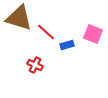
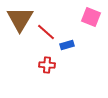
brown triangle: moved 1 px right, 1 px down; rotated 44 degrees clockwise
pink square: moved 2 px left, 17 px up
red cross: moved 12 px right; rotated 21 degrees counterclockwise
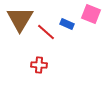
pink square: moved 3 px up
blue rectangle: moved 21 px up; rotated 40 degrees clockwise
red cross: moved 8 px left
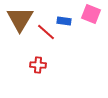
blue rectangle: moved 3 px left, 3 px up; rotated 16 degrees counterclockwise
red cross: moved 1 px left
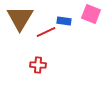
brown triangle: moved 1 px up
red line: rotated 66 degrees counterclockwise
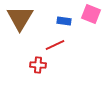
red line: moved 9 px right, 13 px down
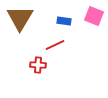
pink square: moved 3 px right, 2 px down
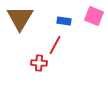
red line: rotated 36 degrees counterclockwise
red cross: moved 1 px right, 2 px up
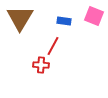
red line: moved 2 px left, 1 px down
red cross: moved 2 px right, 2 px down
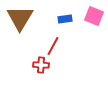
blue rectangle: moved 1 px right, 2 px up; rotated 16 degrees counterclockwise
